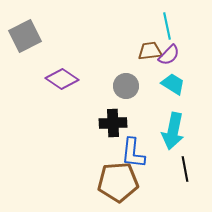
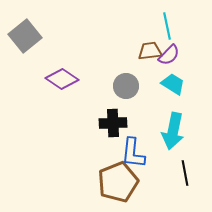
gray square: rotated 12 degrees counterclockwise
black line: moved 4 px down
brown pentagon: rotated 18 degrees counterclockwise
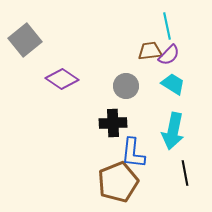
gray square: moved 4 px down
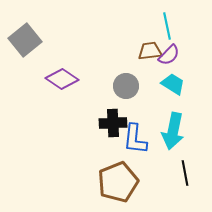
blue L-shape: moved 2 px right, 14 px up
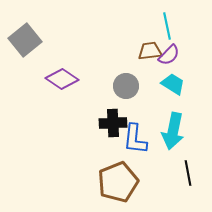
black line: moved 3 px right
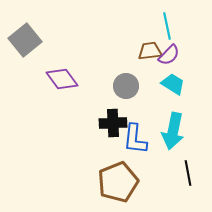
purple diamond: rotated 20 degrees clockwise
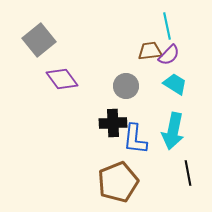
gray square: moved 14 px right
cyan trapezoid: moved 2 px right
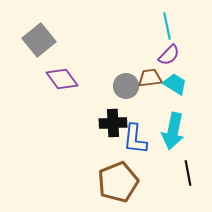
brown trapezoid: moved 27 px down
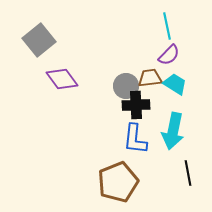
black cross: moved 23 px right, 18 px up
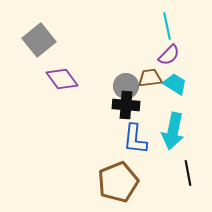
black cross: moved 10 px left; rotated 8 degrees clockwise
